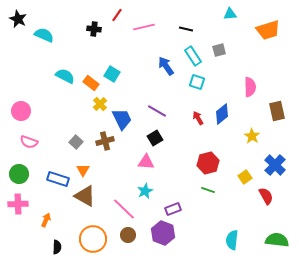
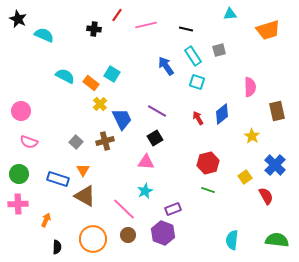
pink line at (144, 27): moved 2 px right, 2 px up
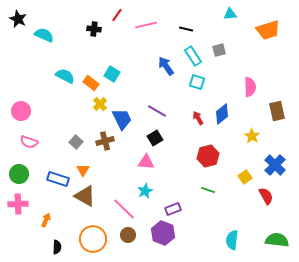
red hexagon at (208, 163): moved 7 px up
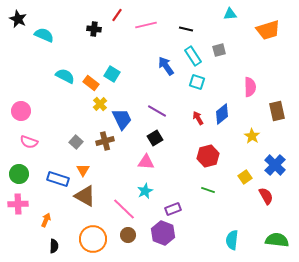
black semicircle at (57, 247): moved 3 px left, 1 px up
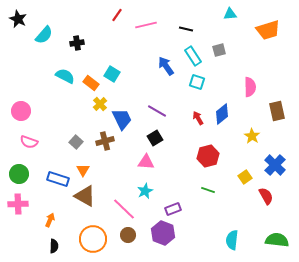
black cross at (94, 29): moved 17 px left, 14 px down; rotated 16 degrees counterclockwise
cyan semicircle at (44, 35): rotated 108 degrees clockwise
orange arrow at (46, 220): moved 4 px right
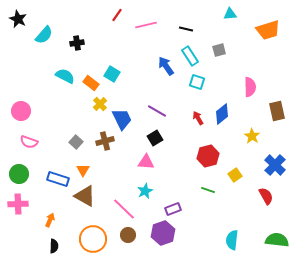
cyan rectangle at (193, 56): moved 3 px left
yellow square at (245, 177): moved 10 px left, 2 px up
purple hexagon at (163, 233): rotated 20 degrees clockwise
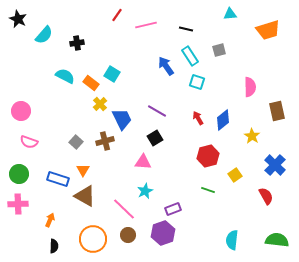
blue diamond at (222, 114): moved 1 px right, 6 px down
pink triangle at (146, 162): moved 3 px left
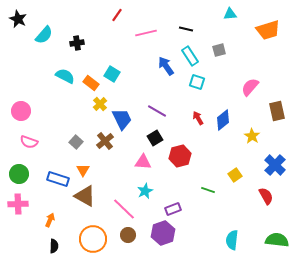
pink line at (146, 25): moved 8 px down
pink semicircle at (250, 87): rotated 138 degrees counterclockwise
brown cross at (105, 141): rotated 24 degrees counterclockwise
red hexagon at (208, 156): moved 28 px left
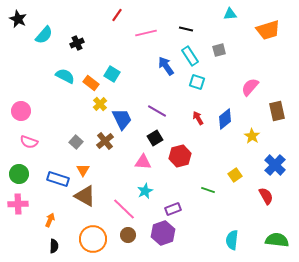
black cross at (77, 43): rotated 16 degrees counterclockwise
blue diamond at (223, 120): moved 2 px right, 1 px up
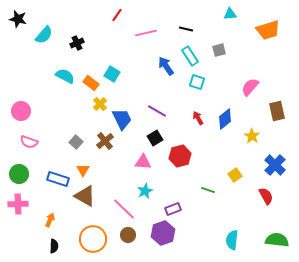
black star at (18, 19): rotated 12 degrees counterclockwise
